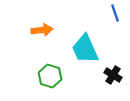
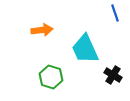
green hexagon: moved 1 px right, 1 px down
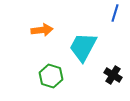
blue line: rotated 36 degrees clockwise
cyan trapezoid: moved 2 px left, 2 px up; rotated 52 degrees clockwise
green hexagon: moved 1 px up
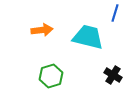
cyan trapezoid: moved 5 px right, 10 px up; rotated 76 degrees clockwise
green hexagon: rotated 25 degrees clockwise
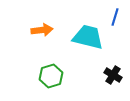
blue line: moved 4 px down
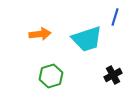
orange arrow: moved 2 px left, 4 px down
cyan trapezoid: moved 1 px left, 2 px down; rotated 148 degrees clockwise
black cross: rotated 30 degrees clockwise
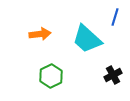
cyan trapezoid: rotated 60 degrees clockwise
green hexagon: rotated 10 degrees counterclockwise
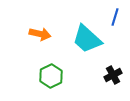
orange arrow: rotated 20 degrees clockwise
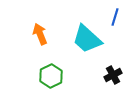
orange arrow: rotated 125 degrees counterclockwise
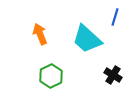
black cross: rotated 30 degrees counterclockwise
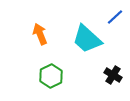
blue line: rotated 30 degrees clockwise
